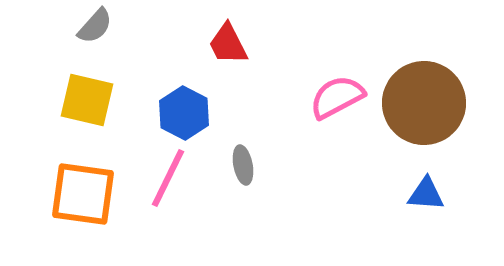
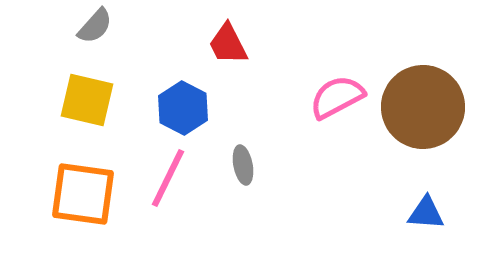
brown circle: moved 1 px left, 4 px down
blue hexagon: moved 1 px left, 5 px up
blue triangle: moved 19 px down
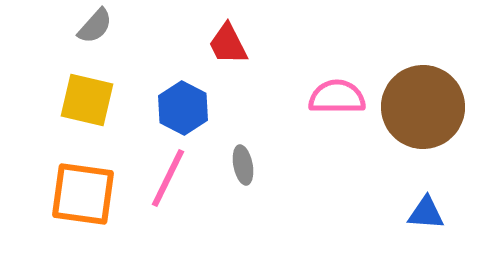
pink semicircle: rotated 28 degrees clockwise
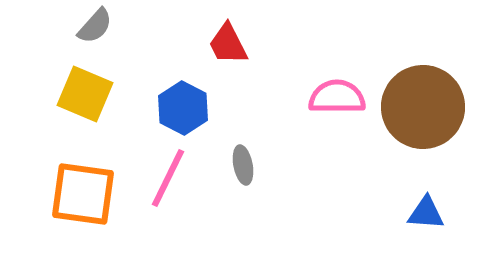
yellow square: moved 2 px left, 6 px up; rotated 10 degrees clockwise
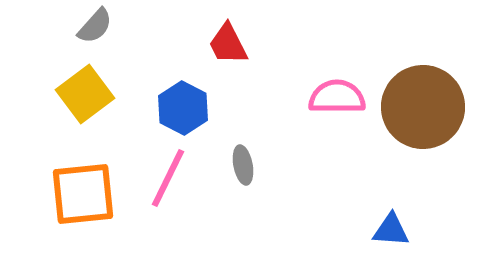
yellow square: rotated 30 degrees clockwise
orange square: rotated 14 degrees counterclockwise
blue triangle: moved 35 px left, 17 px down
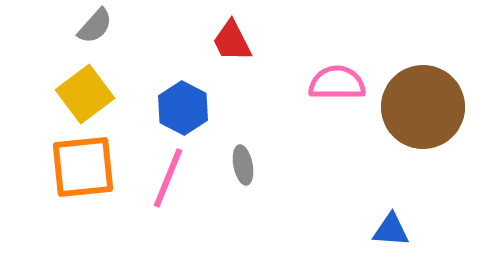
red trapezoid: moved 4 px right, 3 px up
pink semicircle: moved 14 px up
pink line: rotated 4 degrees counterclockwise
orange square: moved 27 px up
